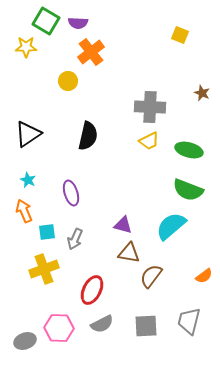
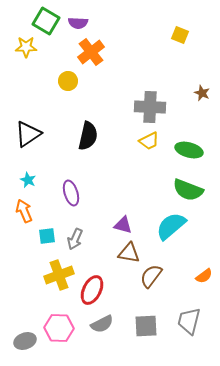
cyan square: moved 4 px down
yellow cross: moved 15 px right, 6 px down
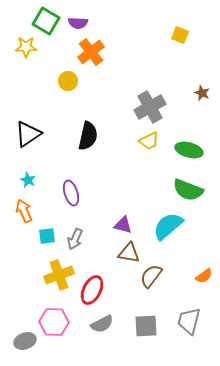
gray cross: rotated 32 degrees counterclockwise
cyan semicircle: moved 3 px left
pink hexagon: moved 5 px left, 6 px up
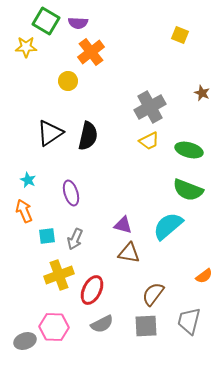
black triangle: moved 22 px right, 1 px up
brown semicircle: moved 2 px right, 18 px down
pink hexagon: moved 5 px down
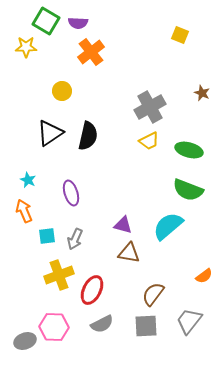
yellow circle: moved 6 px left, 10 px down
gray trapezoid: rotated 24 degrees clockwise
